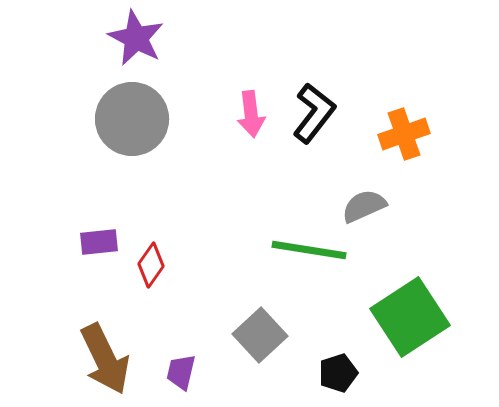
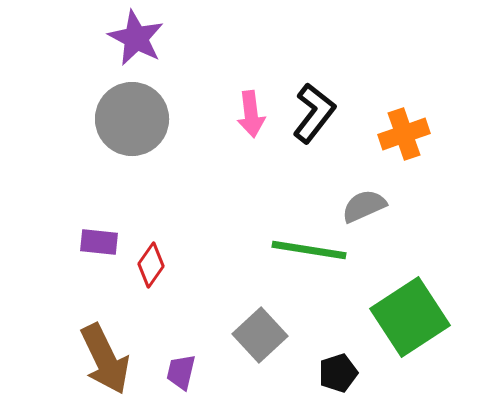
purple rectangle: rotated 12 degrees clockwise
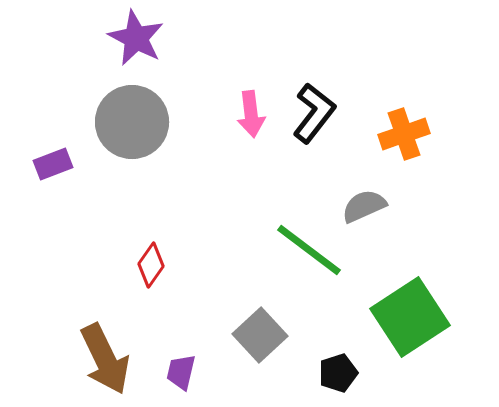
gray circle: moved 3 px down
purple rectangle: moved 46 px left, 78 px up; rotated 27 degrees counterclockwise
green line: rotated 28 degrees clockwise
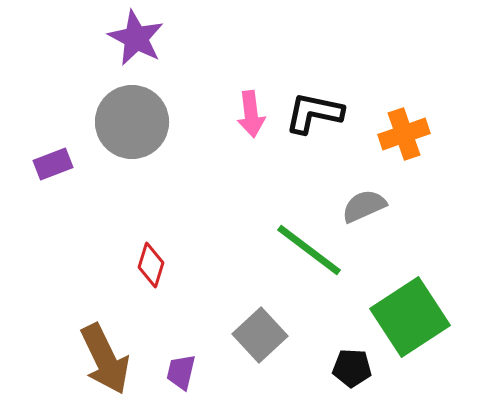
black L-shape: rotated 116 degrees counterclockwise
red diamond: rotated 18 degrees counterclockwise
black pentagon: moved 14 px right, 5 px up; rotated 21 degrees clockwise
